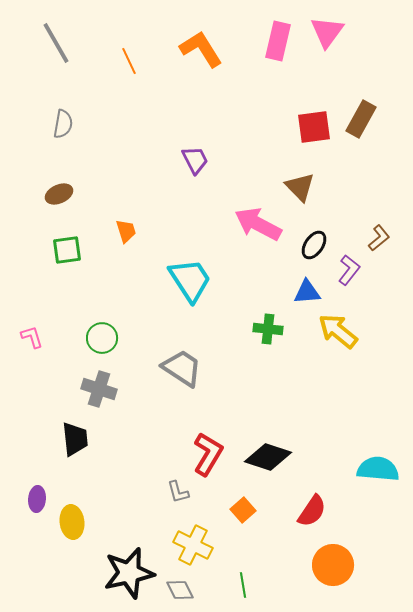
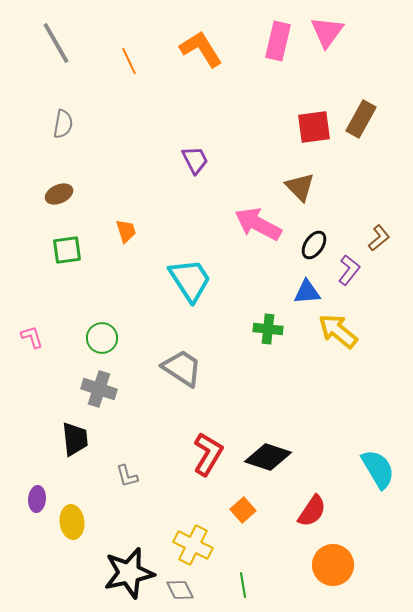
cyan semicircle: rotated 54 degrees clockwise
gray L-shape: moved 51 px left, 16 px up
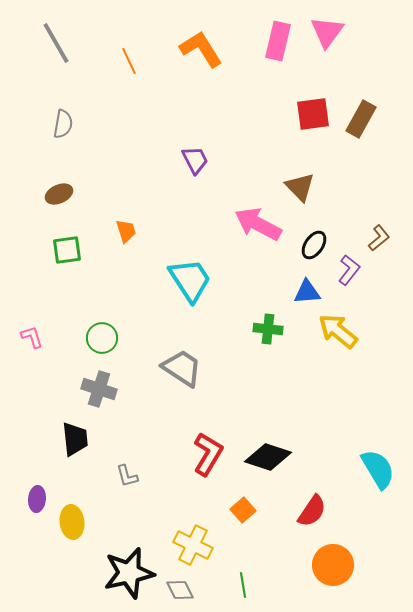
red square: moved 1 px left, 13 px up
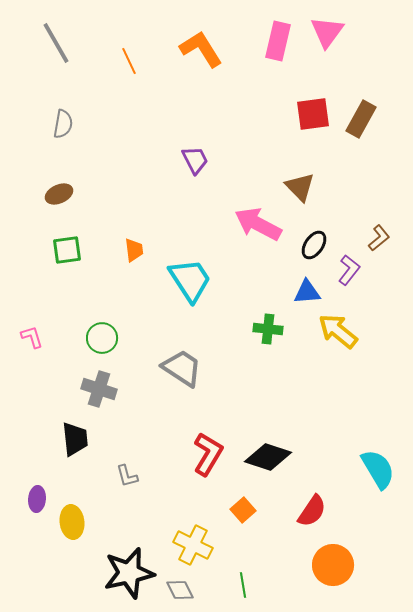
orange trapezoid: moved 8 px right, 19 px down; rotated 10 degrees clockwise
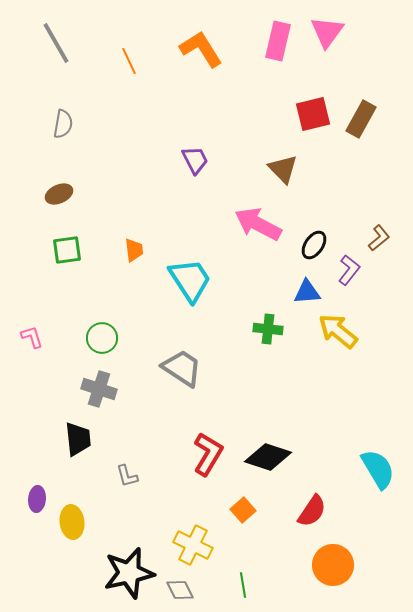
red square: rotated 6 degrees counterclockwise
brown triangle: moved 17 px left, 18 px up
black trapezoid: moved 3 px right
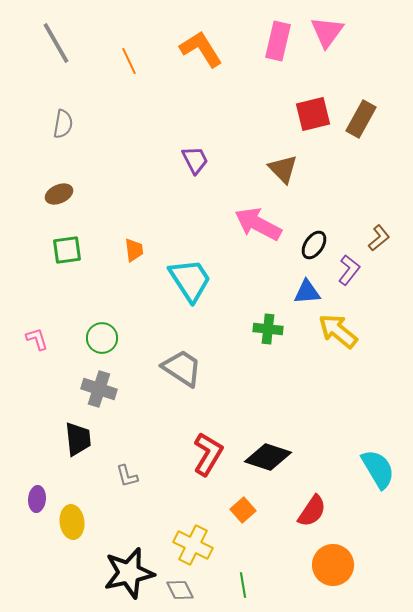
pink L-shape: moved 5 px right, 2 px down
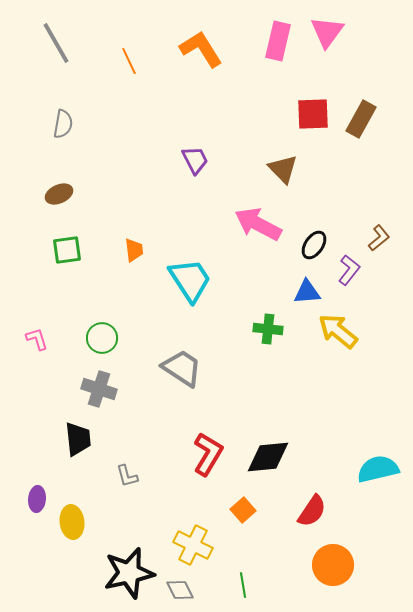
red square: rotated 12 degrees clockwise
black diamond: rotated 24 degrees counterclockwise
cyan semicircle: rotated 72 degrees counterclockwise
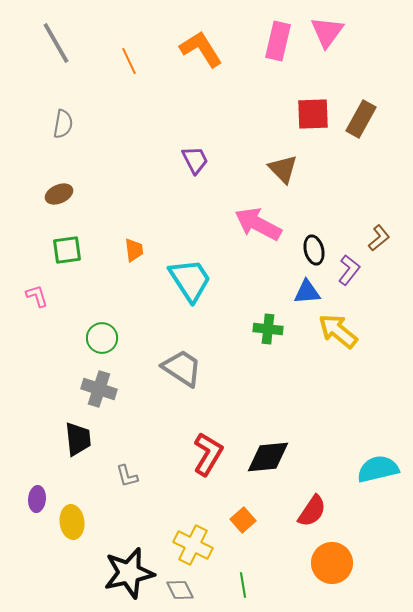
black ellipse: moved 5 px down; rotated 48 degrees counterclockwise
pink L-shape: moved 43 px up
orange square: moved 10 px down
orange circle: moved 1 px left, 2 px up
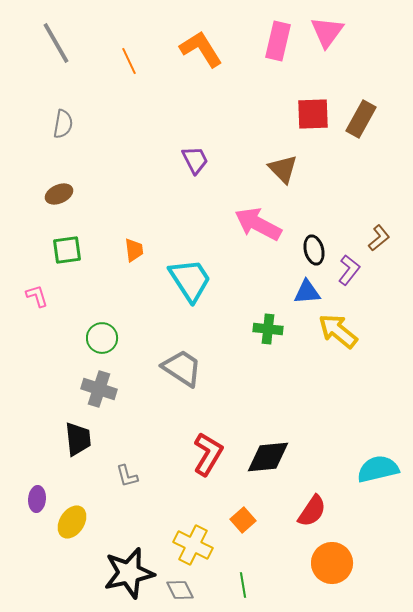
yellow ellipse: rotated 40 degrees clockwise
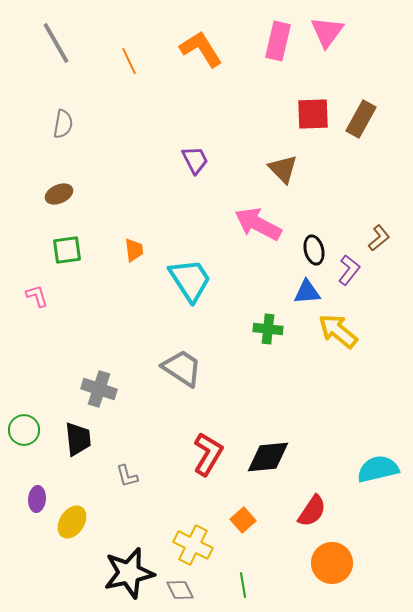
green circle: moved 78 px left, 92 px down
